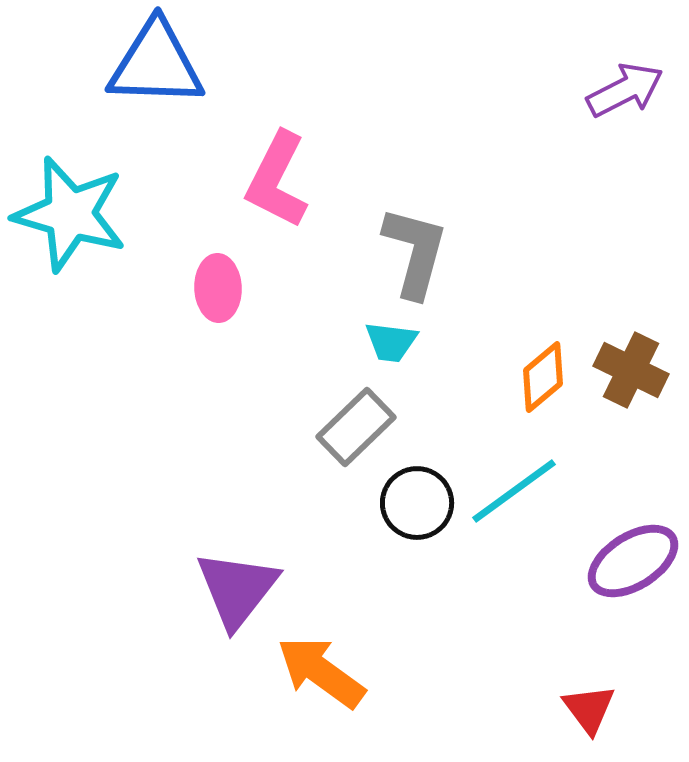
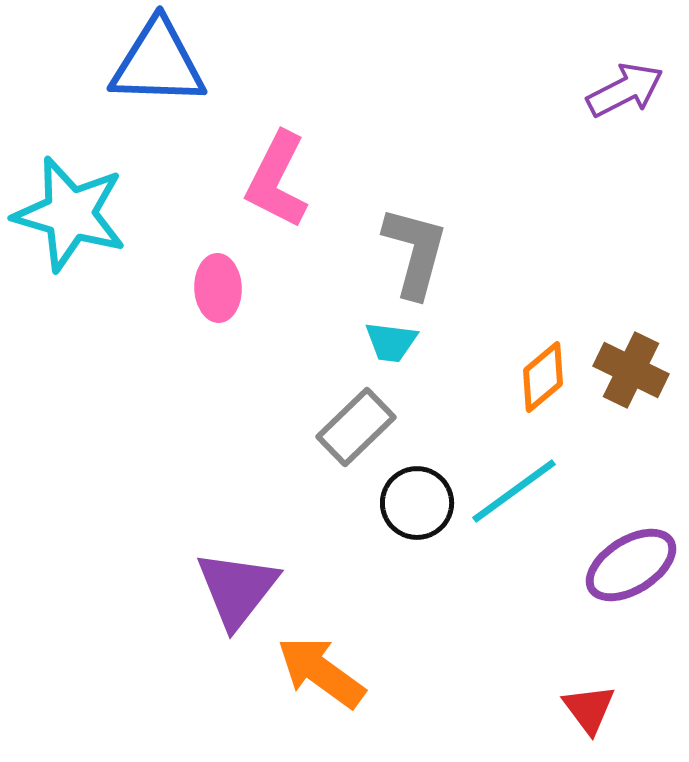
blue triangle: moved 2 px right, 1 px up
purple ellipse: moved 2 px left, 4 px down
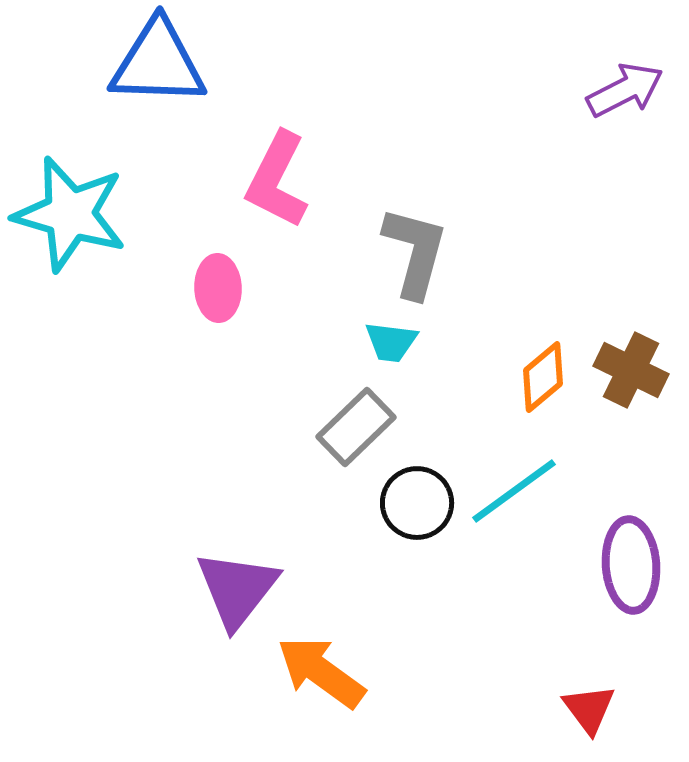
purple ellipse: rotated 62 degrees counterclockwise
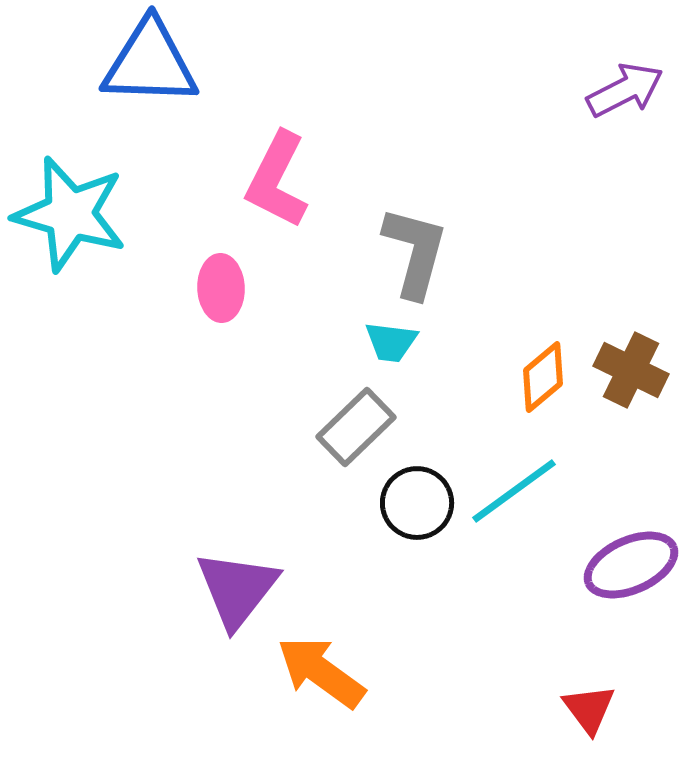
blue triangle: moved 8 px left
pink ellipse: moved 3 px right
purple ellipse: rotated 70 degrees clockwise
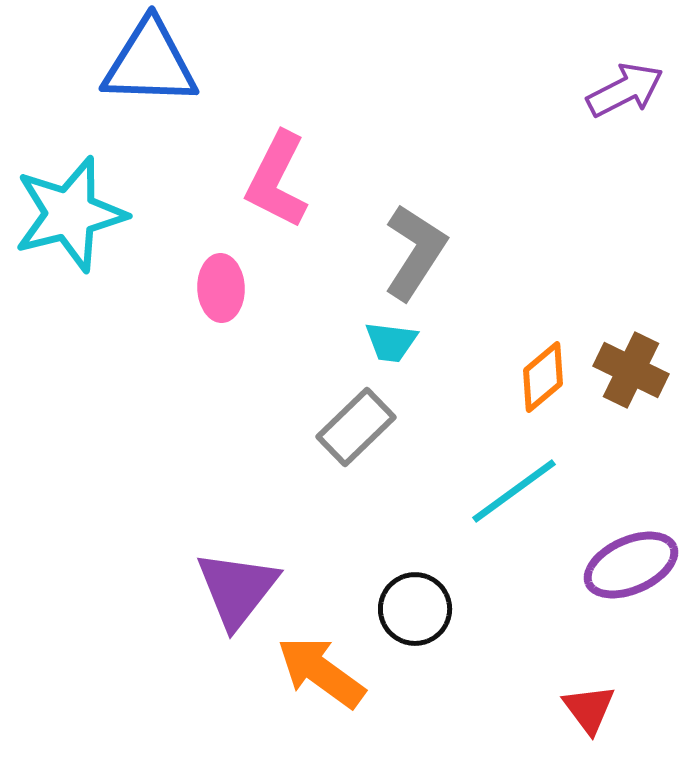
cyan star: rotated 30 degrees counterclockwise
gray L-shape: rotated 18 degrees clockwise
black circle: moved 2 px left, 106 px down
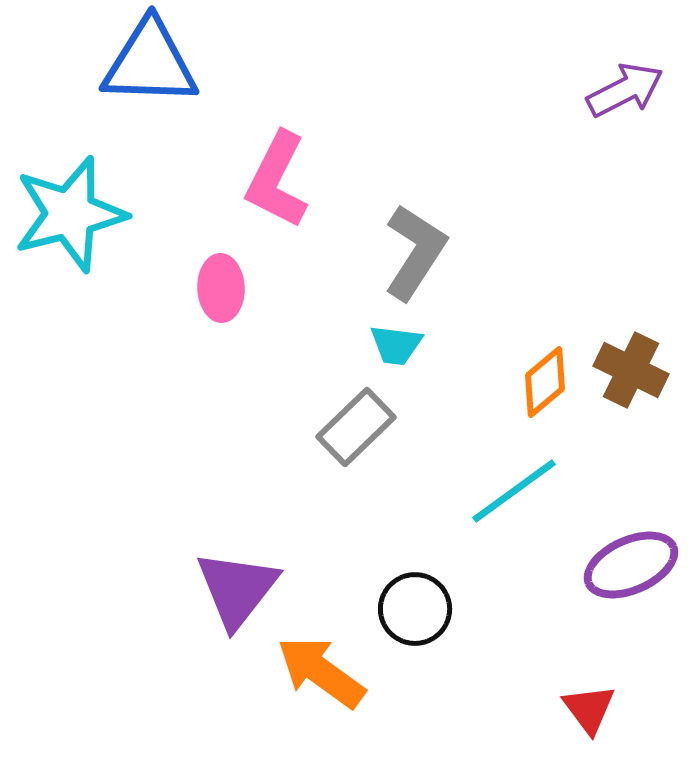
cyan trapezoid: moved 5 px right, 3 px down
orange diamond: moved 2 px right, 5 px down
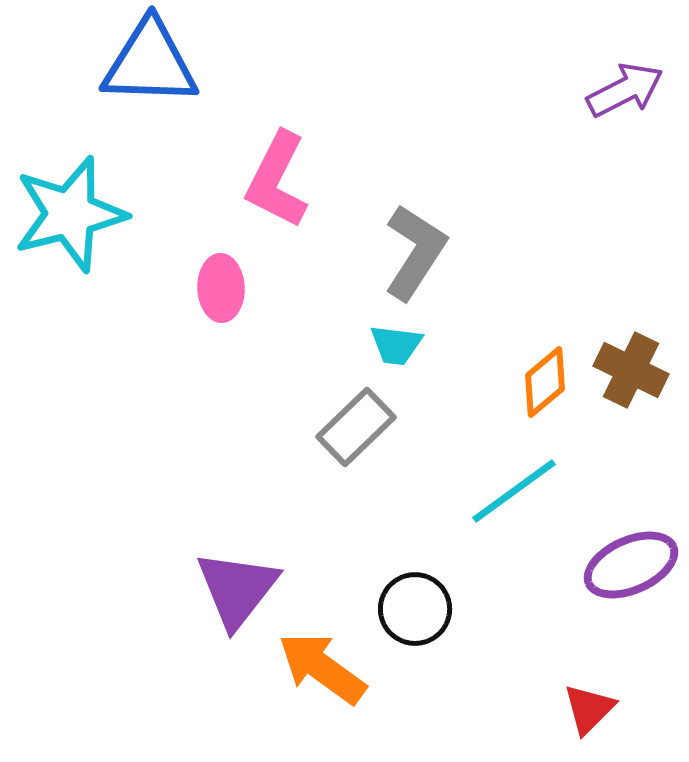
orange arrow: moved 1 px right, 4 px up
red triangle: rotated 22 degrees clockwise
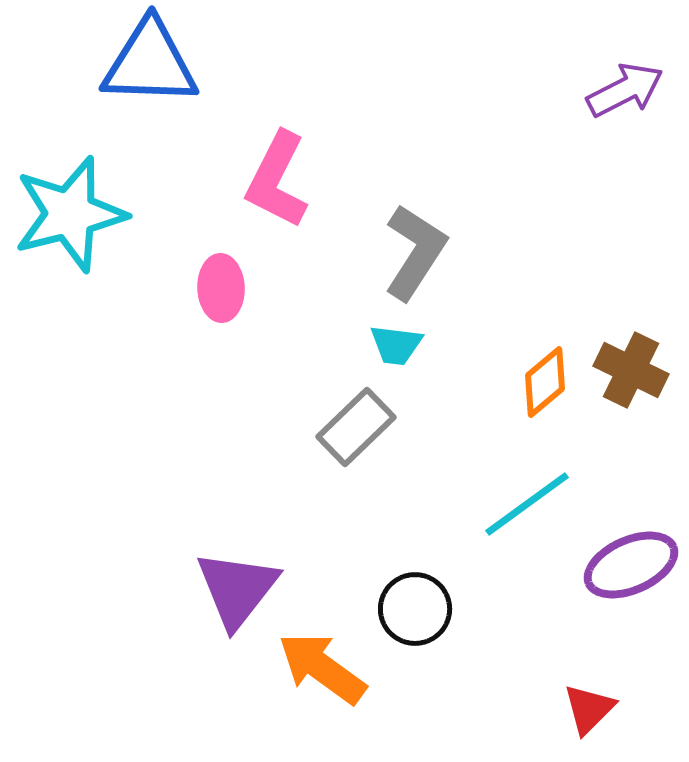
cyan line: moved 13 px right, 13 px down
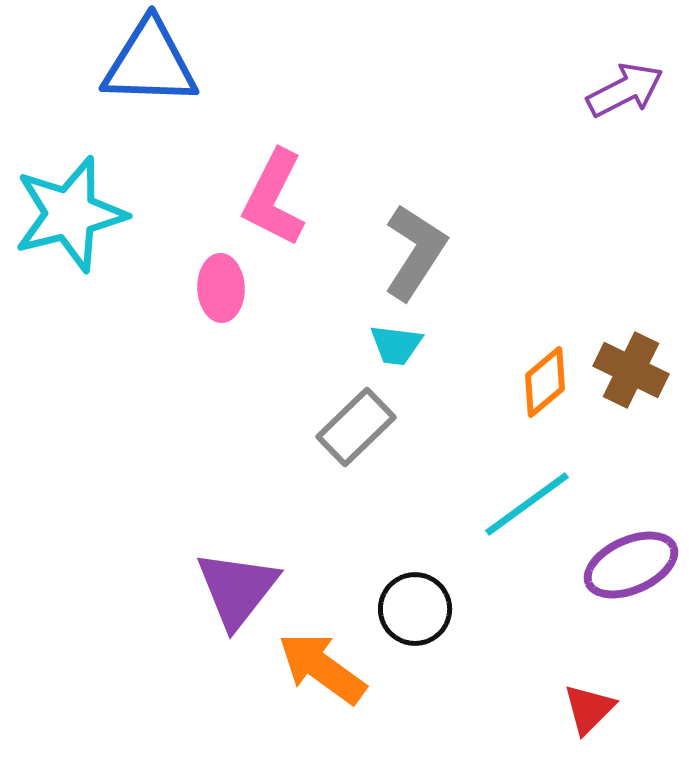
pink L-shape: moved 3 px left, 18 px down
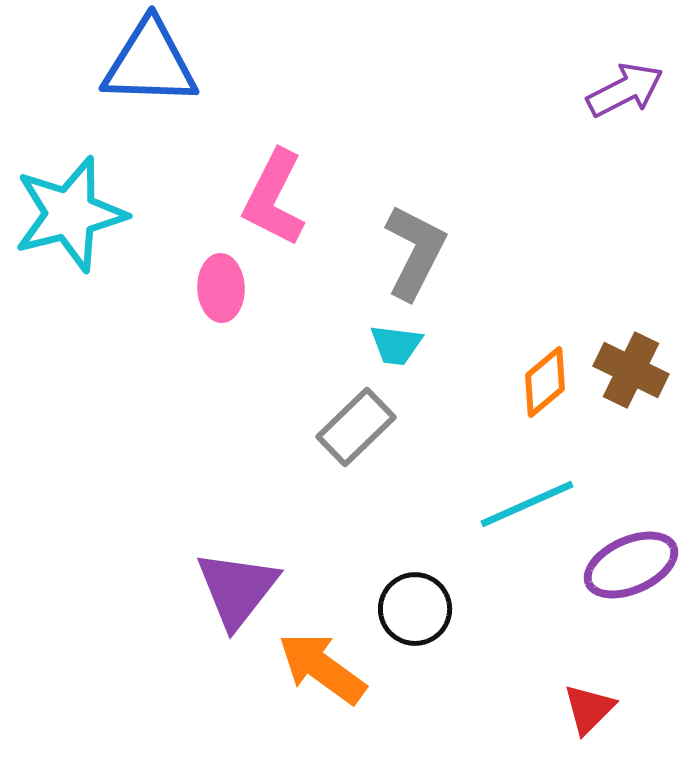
gray L-shape: rotated 6 degrees counterclockwise
cyan line: rotated 12 degrees clockwise
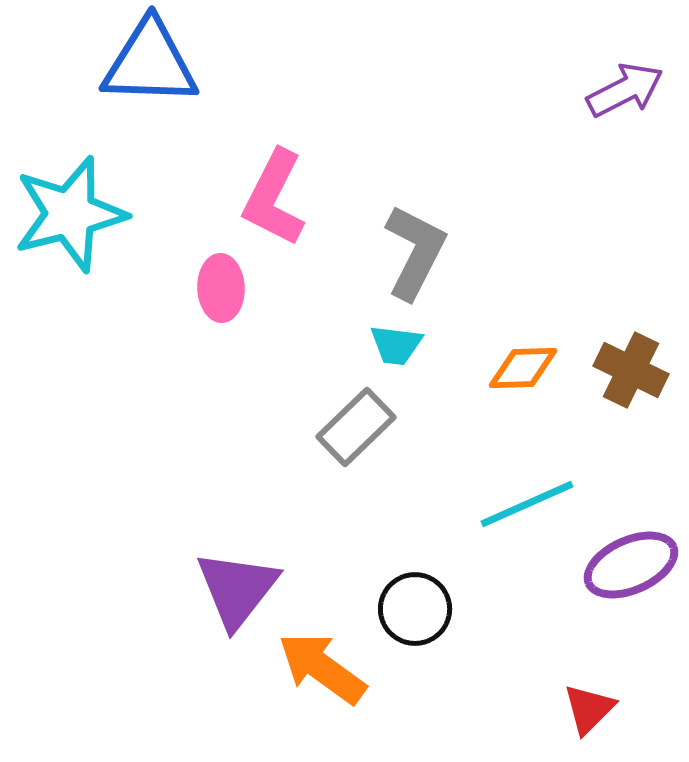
orange diamond: moved 22 px left, 14 px up; rotated 38 degrees clockwise
